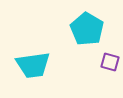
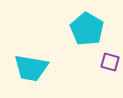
cyan trapezoid: moved 2 px left, 3 px down; rotated 18 degrees clockwise
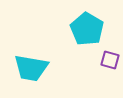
purple square: moved 2 px up
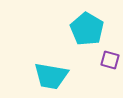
cyan trapezoid: moved 20 px right, 8 px down
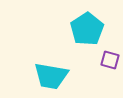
cyan pentagon: rotated 8 degrees clockwise
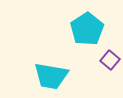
purple square: rotated 24 degrees clockwise
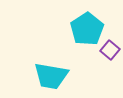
purple square: moved 10 px up
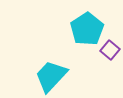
cyan trapezoid: rotated 123 degrees clockwise
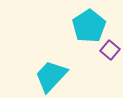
cyan pentagon: moved 2 px right, 3 px up
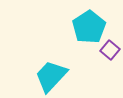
cyan pentagon: moved 1 px down
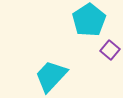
cyan pentagon: moved 7 px up
